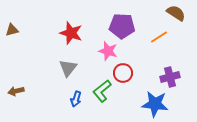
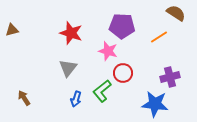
brown arrow: moved 8 px right, 7 px down; rotated 70 degrees clockwise
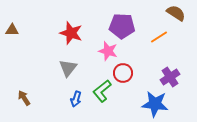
brown triangle: rotated 16 degrees clockwise
purple cross: rotated 18 degrees counterclockwise
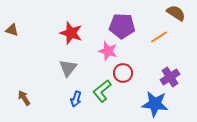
brown triangle: rotated 16 degrees clockwise
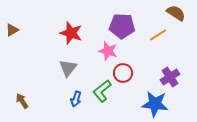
brown triangle: rotated 48 degrees counterclockwise
orange line: moved 1 px left, 2 px up
brown arrow: moved 2 px left, 3 px down
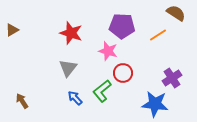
purple cross: moved 2 px right, 1 px down
blue arrow: moved 1 px left, 1 px up; rotated 119 degrees clockwise
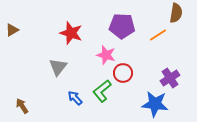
brown semicircle: rotated 66 degrees clockwise
pink star: moved 2 px left, 4 px down
gray triangle: moved 10 px left, 1 px up
purple cross: moved 2 px left
brown arrow: moved 5 px down
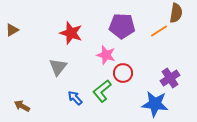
orange line: moved 1 px right, 4 px up
brown arrow: rotated 28 degrees counterclockwise
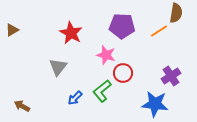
red star: rotated 10 degrees clockwise
purple cross: moved 1 px right, 2 px up
blue arrow: rotated 91 degrees counterclockwise
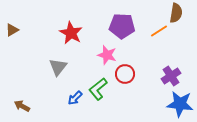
pink star: moved 1 px right
red circle: moved 2 px right, 1 px down
green L-shape: moved 4 px left, 2 px up
blue star: moved 25 px right
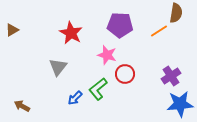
purple pentagon: moved 2 px left, 1 px up
blue star: rotated 12 degrees counterclockwise
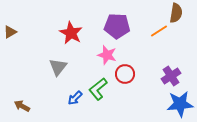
purple pentagon: moved 3 px left, 1 px down
brown triangle: moved 2 px left, 2 px down
